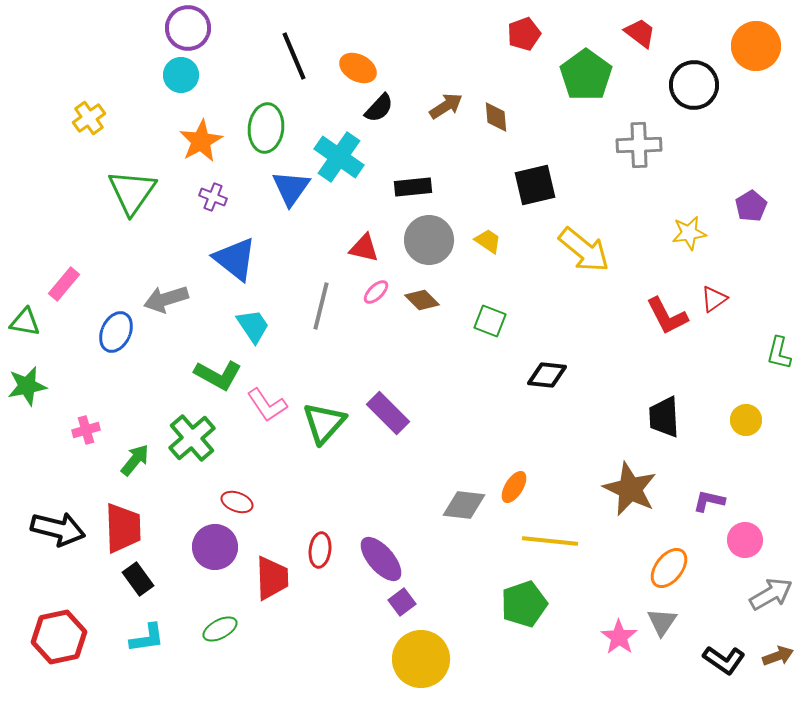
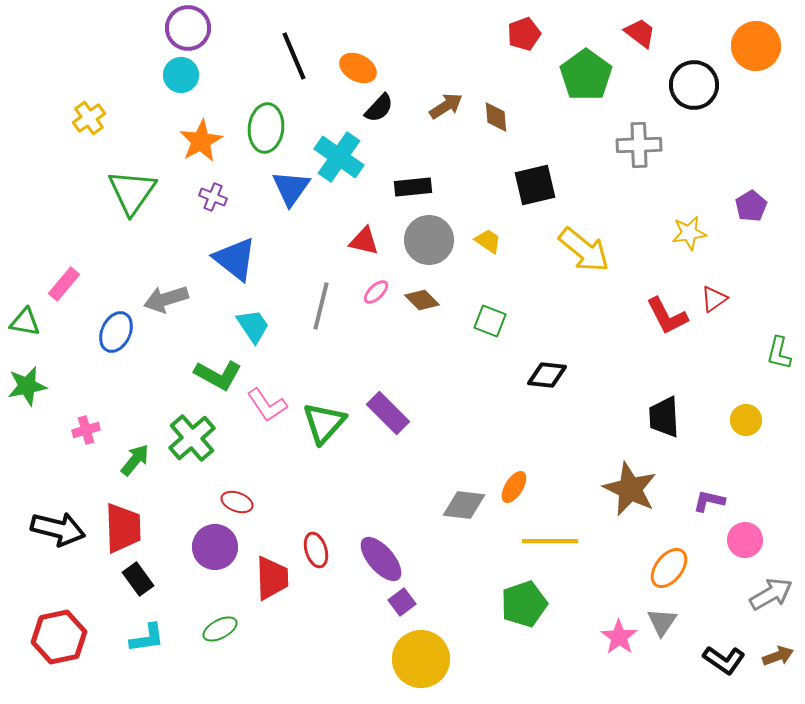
red triangle at (364, 248): moved 7 px up
yellow line at (550, 541): rotated 6 degrees counterclockwise
red ellipse at (320, 550): moved 4 px left; rotated 24 degrees counterclockwise
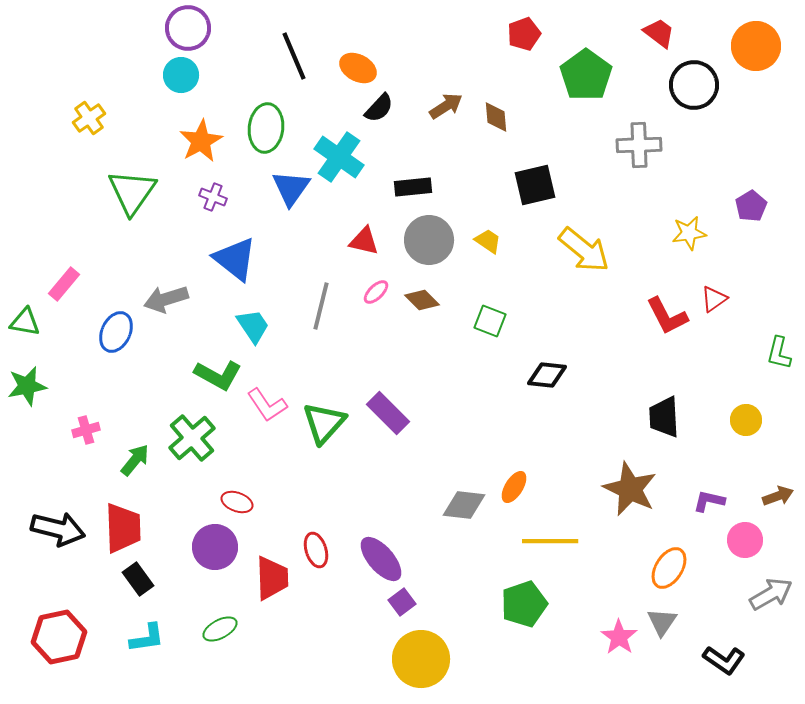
red trapezoid at (640, 33): moved 19 px right
orange ellipse at (669, 568): rotated 6 degrees counterclockwise
brown arrow at (778, 656): moved 160 px up
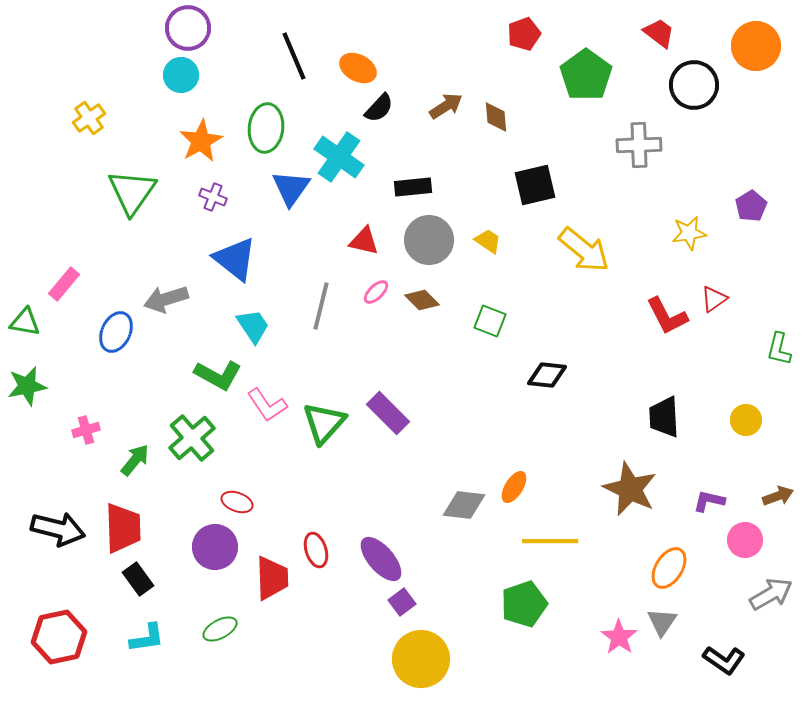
green L-shape at (779, 353): moved 4 px up
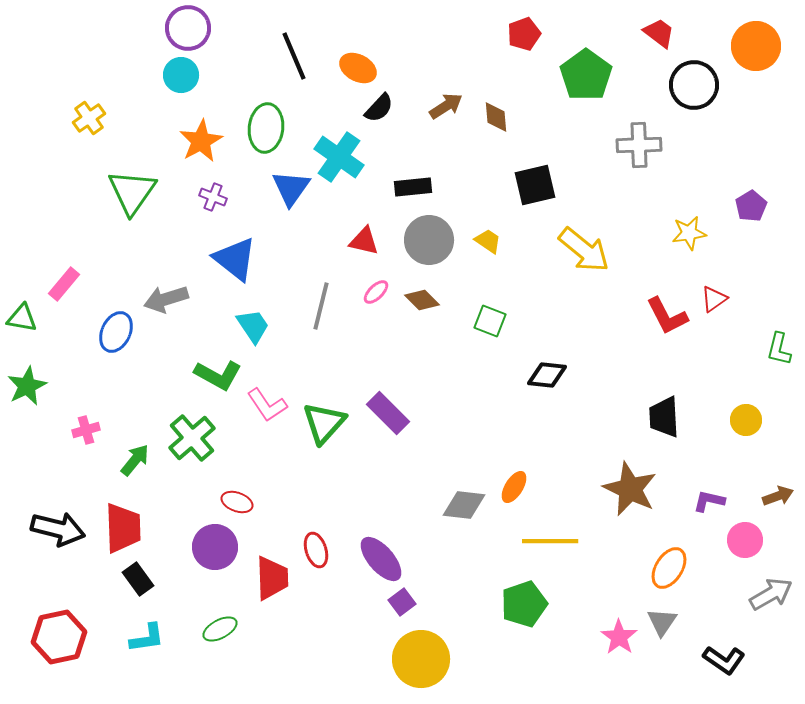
green triangle at (25, 322): moved 3 px left, 4 px up
green star at (27, 386): rotated 15 degrees counterclockwise
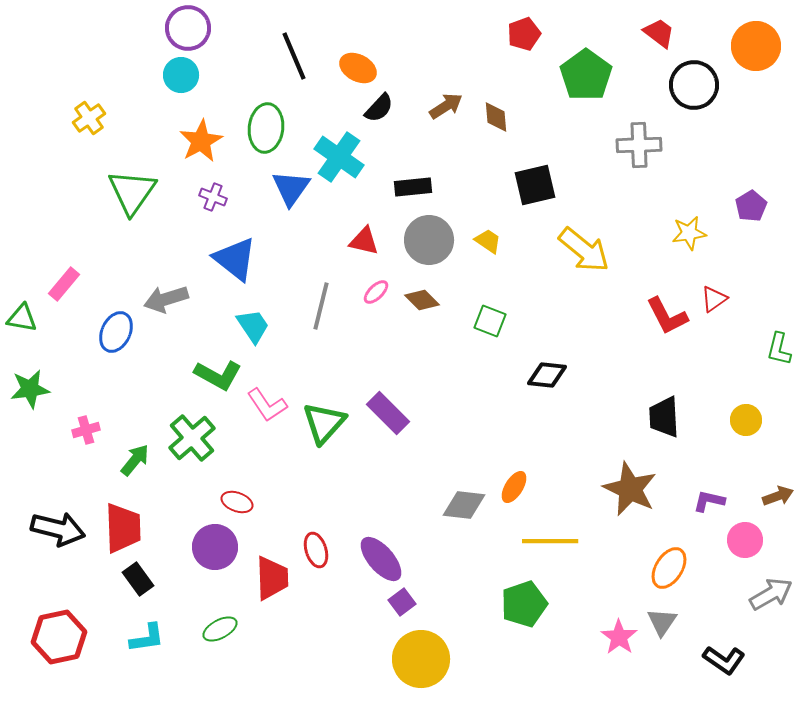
green star at (27, 386): moved 3 px right, 3 px down; rotated 18 degrees clockwise
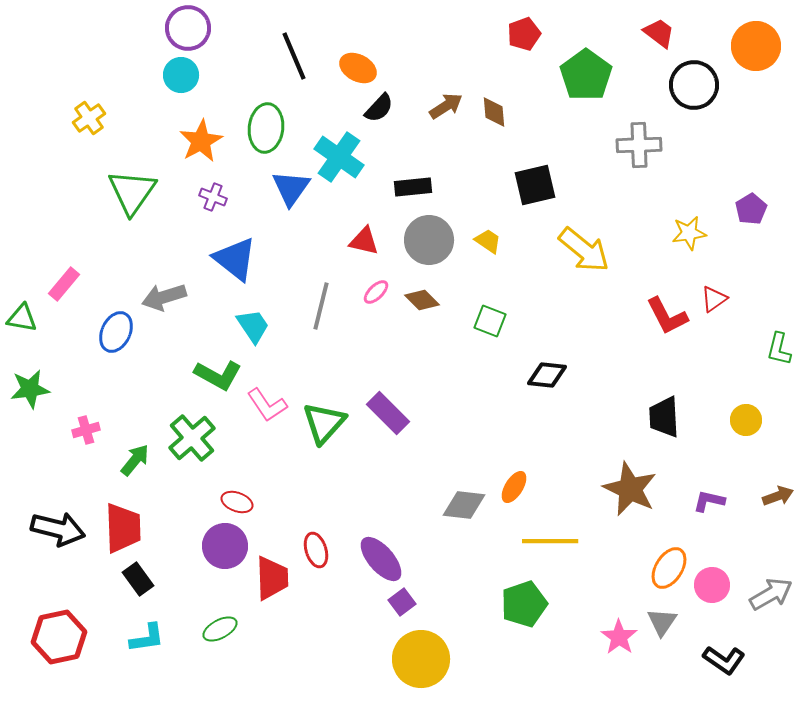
brown diamond at (496, 117): moved 2 px left, 5 px up
purple pentagon at (751, 206): moved 3 px down
gray arrow at (166, 299): moved 2 px left, 2 px up
pink circle at (745, 540): moved 33 px left, 45 px down
purple circle at (215, 547): moved 10 px right, 1 px up
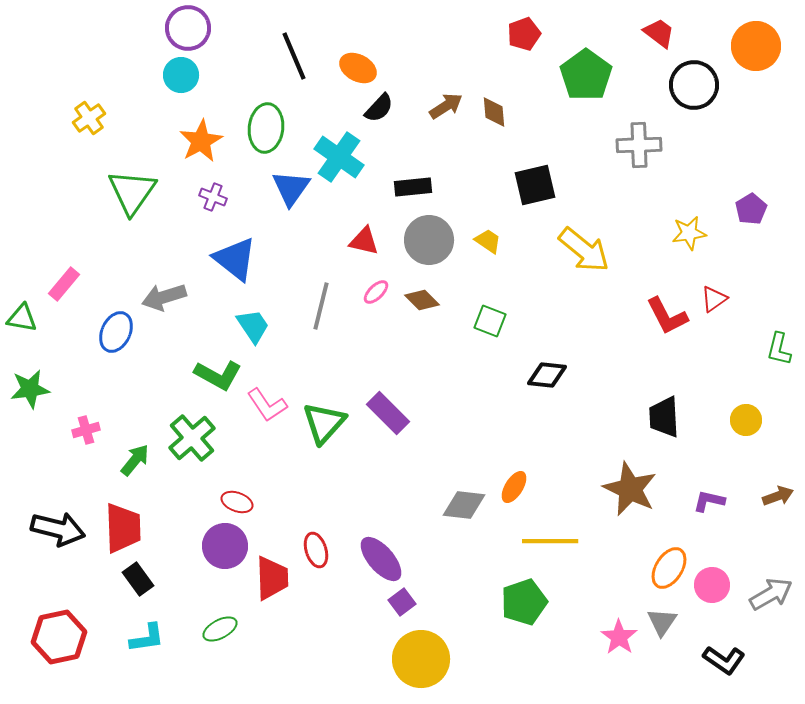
green pentagon at (524, 604): moved 2 px up
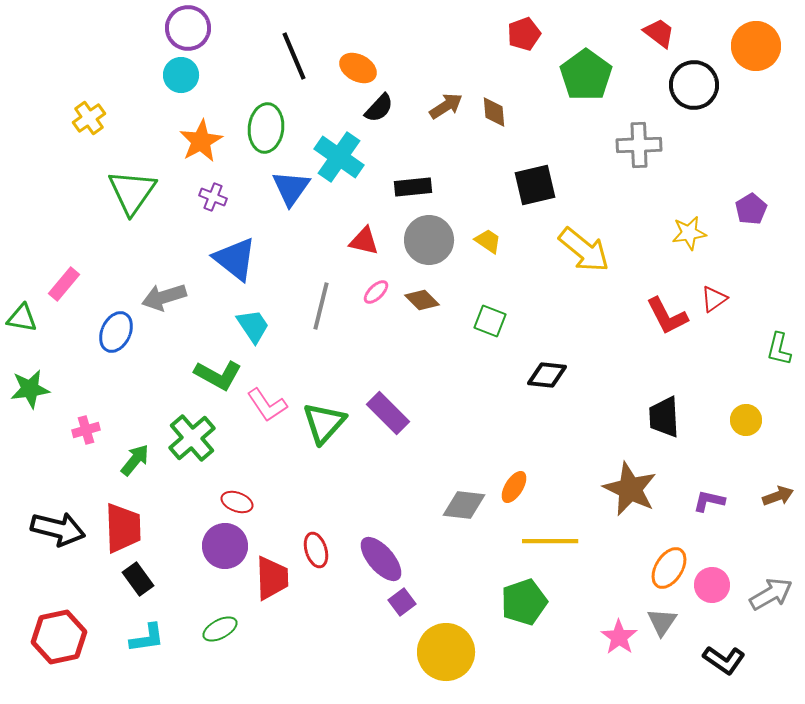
yellow circle at (421, 659): moved 25 px right, 7 px up
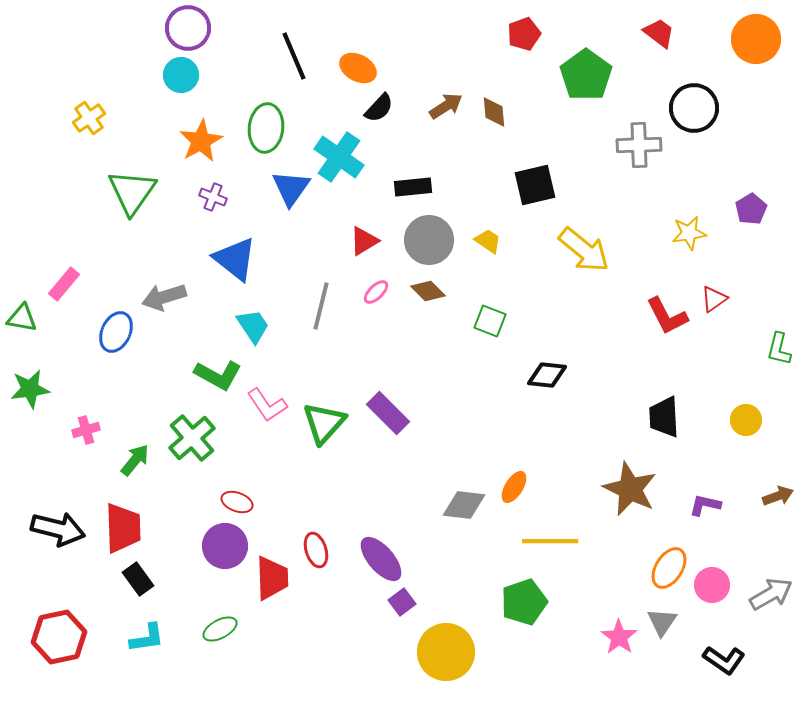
orange circle at (756, 46): moved 7 px up
black circle at (694, 85): moved 23 px down
red triangle at (364, 241): rotated 44 degrees counterclockwise
brown diamond at (422, 300): moved 6 px right, 9 px up
purple L-shape at (709, 501): moved 4 px left, 4 px down
